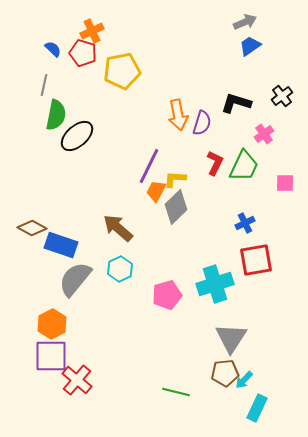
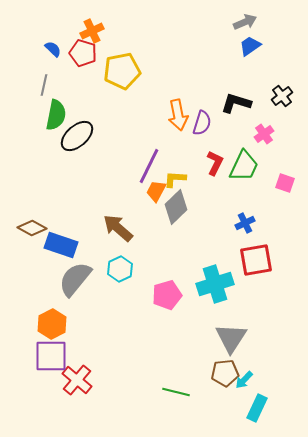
pink square: rotated 18 degrees clockwise
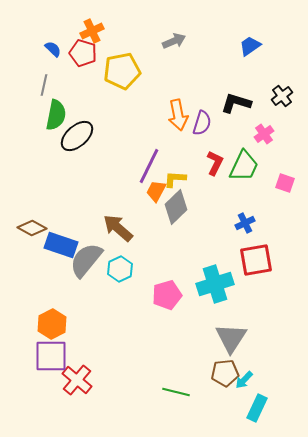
gray arrow: moved 71 px left, 19 px down
gray semicircle: moved 11 px right, 19 px up
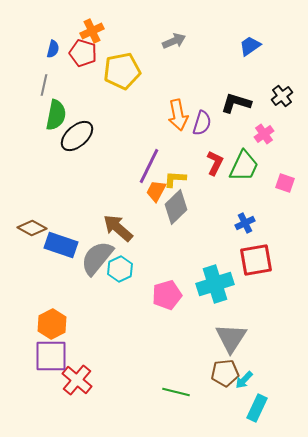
blue semicircle: rotated 60 degrees clockwise
gray semicircle: moved 11 px right, 2 px up
